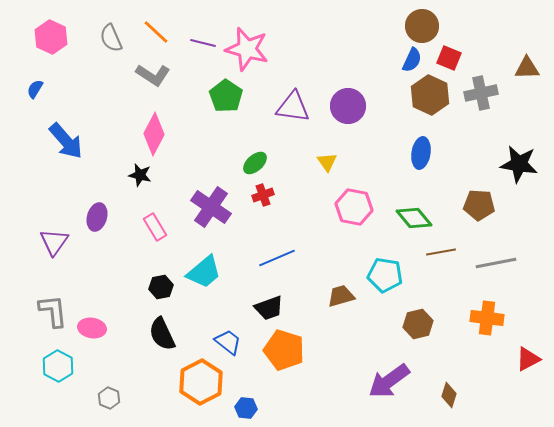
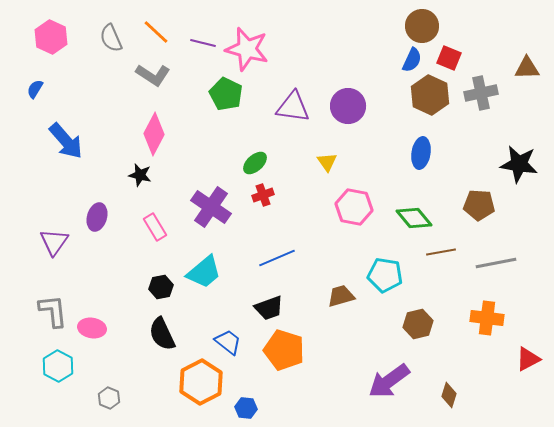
green pentagon at (226, 96): moved 2 px up; rotated 8 degrees counterclockwise
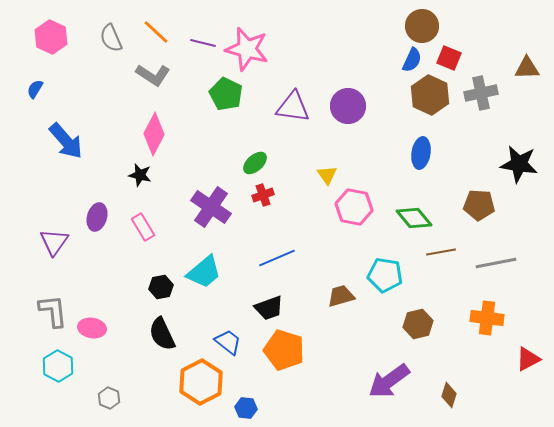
yellow triangle at (327, 162): moved 13 px down
pink rectangle at (155, 227): moved 12 px left
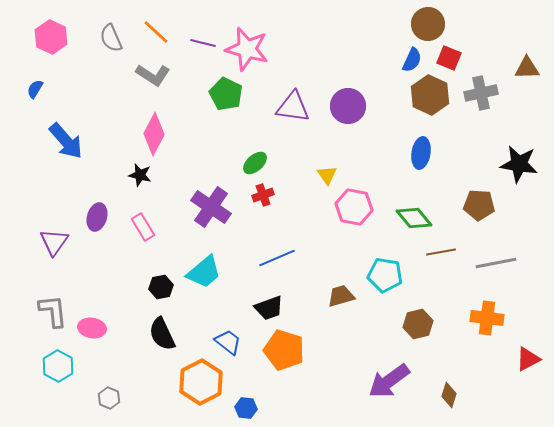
brown circle at (422, 26): moved 6 px right, 2 px up
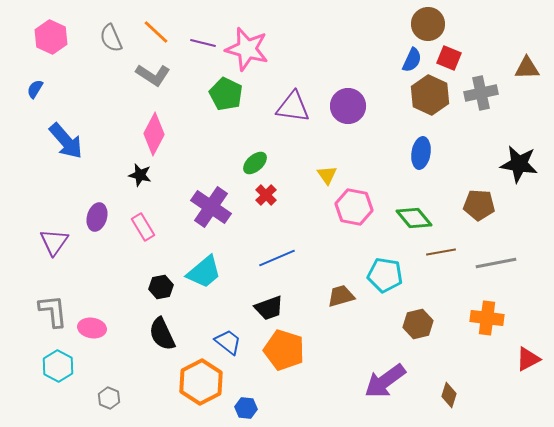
red cross at (263, 195): moved 3 px right; rotated 25 degrees counterclockwise
purple arrow at (389, 381): moved 4 px left
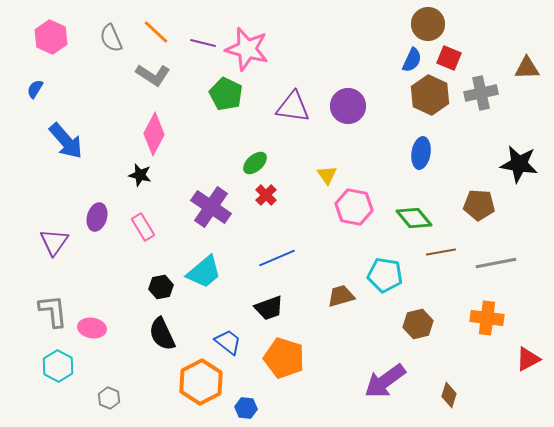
orange pentagon at (284, 350): moved 8 px down
